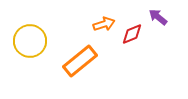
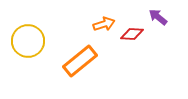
red diamond: rotated 25 degrees clockwise
yellow circle: moved 2 px left
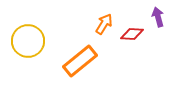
purple arrow: rotated 36 degrees clockwise
orange arrow: rotated 40 degrees counterclockwise
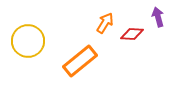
orange arrow: moved 1 px right, 1 px up
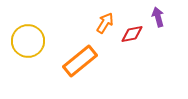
red diamond: rotated 15 degrees counterclockwise
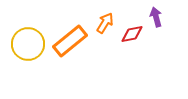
purple arrow: moved 2 px left
yellow circle: moved 3 px down
orange rectangle: moved 10 px left, 20 px up
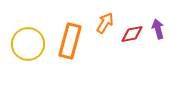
purple arrow: moved 2 px right, 12 px down
orange rectangle: rotated 36 degrees counterclockwise
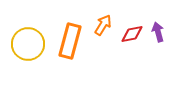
orange arrow: moved 2 px left, 2 px down
purple arrow: moved 3 px down
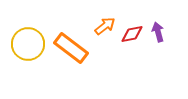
orange arrow: moved 2 px right, 1 px down; rotated 20 degrees clockwise
orange rectangle: moved 1 px right, 7 px down; rotated 68 degrees counterclockwise
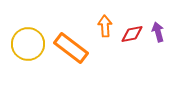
orange arrow: rotated 55 degrees counterclockwise
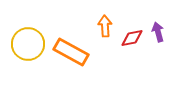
red diamond: moved 4 px down
orange rectangle: moved 4 px down; rotated 8 degrees counterclockwise
